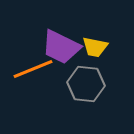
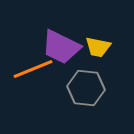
yellow trapezoid: moved 3 px right
gray hexagon: moved 4 px down
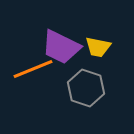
gray hexagon: rotated 12 degrees clockwise
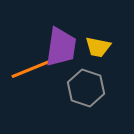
purple trapezoid: rotated 108 degrees counterclockwise
orange line: moved 2 px left
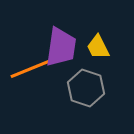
yellow trapezoid: rotated 52 degrees clockwise
orange line: moved 1 px left
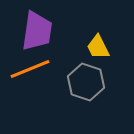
purple trapezoid: moved 24 px left, 16 px up
gray hexagon: moved 6 px up
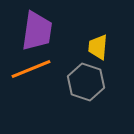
yellow trapezoid: rotated 32 degrees clockwise
orange line: moved 1 px right
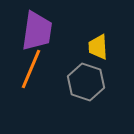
yellow trapezoid: rotated 8 degrees counterclockwise
orange line: rotated 45 degrees counterclockwise
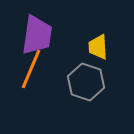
purple trapezoid: moved 4 px down
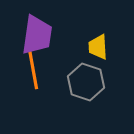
orange line: moved 2 px right; rotated 33 degrees counterclockwise
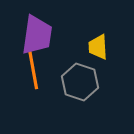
gray hexagon: moved 6 px left
